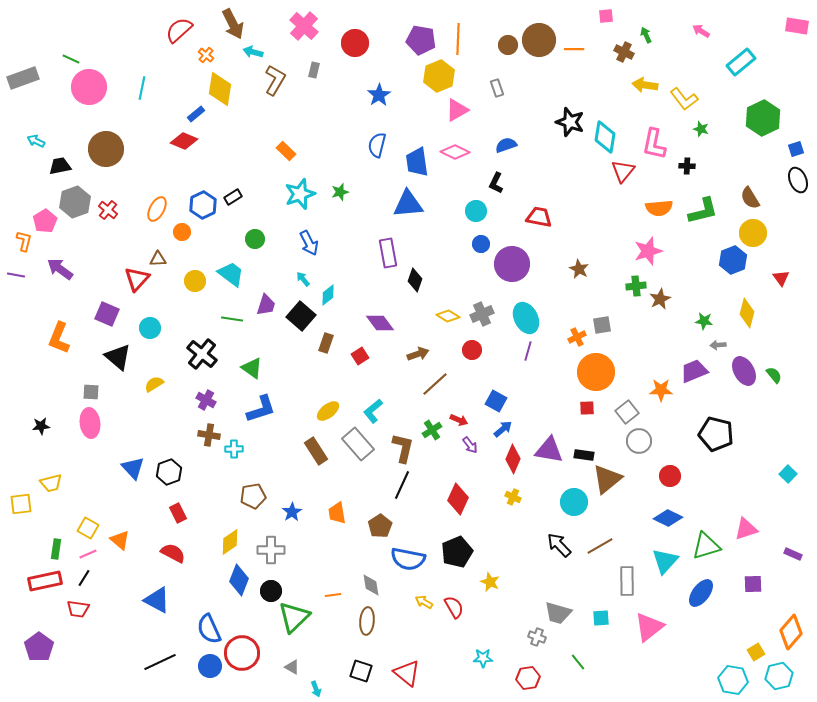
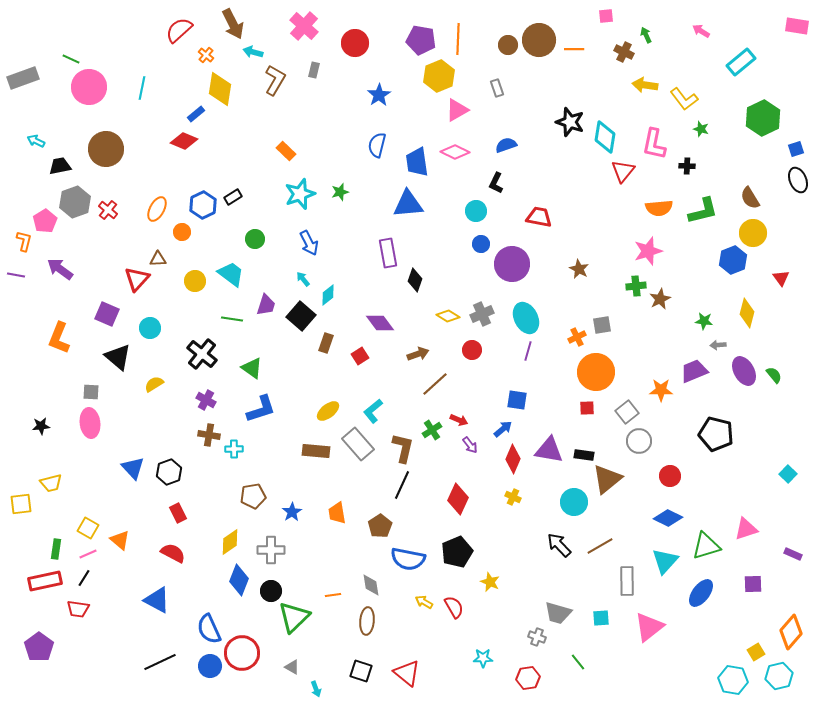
blue square at (496, 401): moved 21 px right, 1 px up; rotated 20 degrees counterclockwise
brown rectangle at (316, 451): rotated 52 degrees counterclockwise
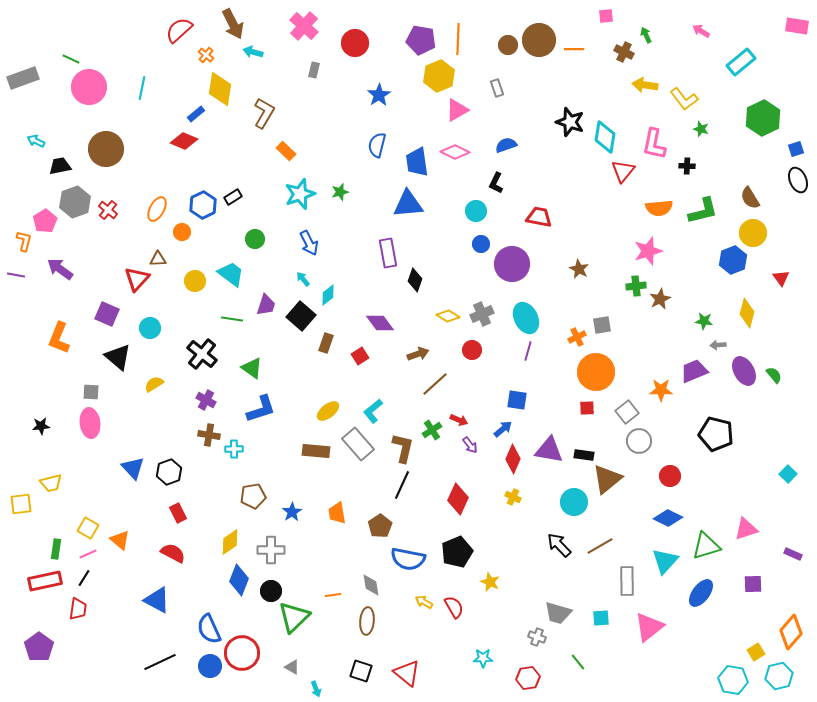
brown L-shape at (275, 80): moved 11 px left, 33 px down
red trapezoid at (78, 609): rotated 90 degrees counterclockwise
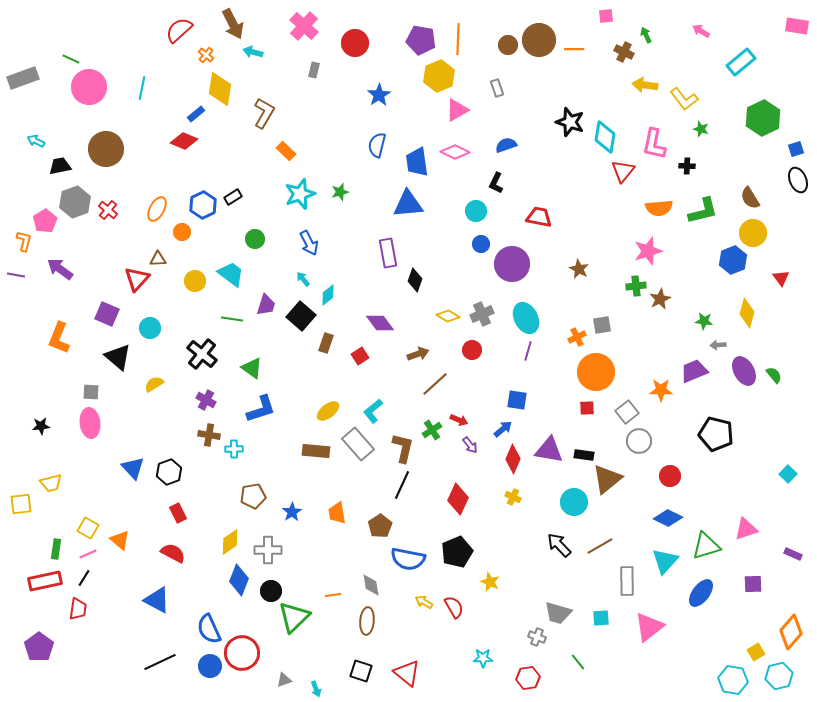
gray cross at (271, 550): moved 3 px left
gray triangle at (292, 667): moved 8 px left, 13 px down; rotated 49 degrees counterclockwise
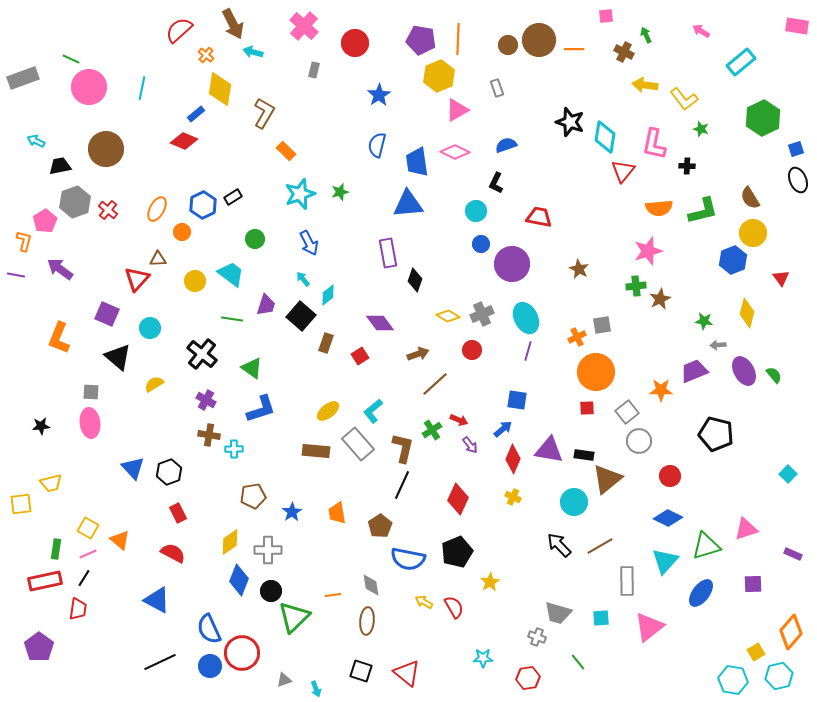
yellow star at (490, 582): rotated 18 degrees clockwise
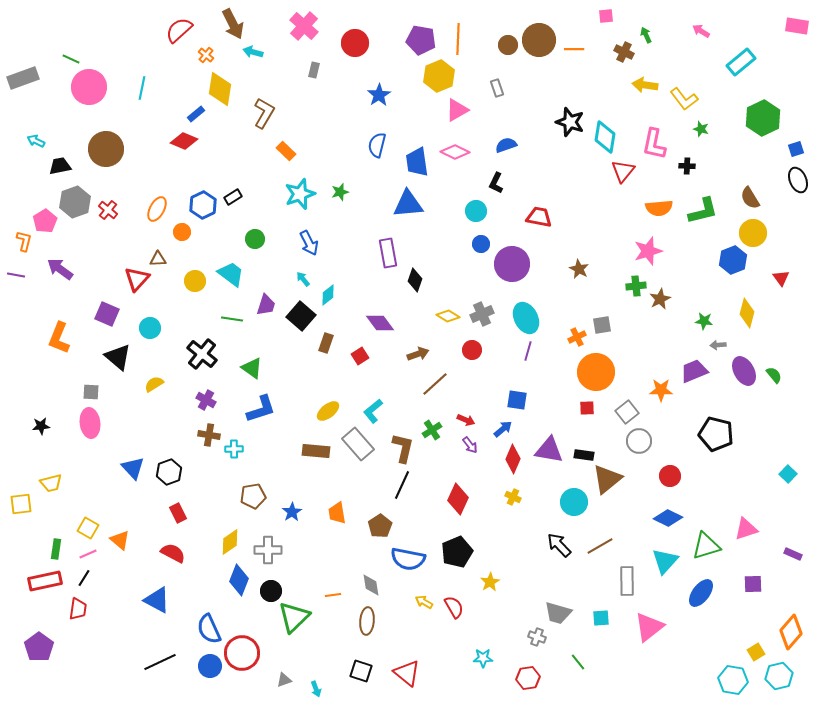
red arrow at (459, 420): moved 7 px right
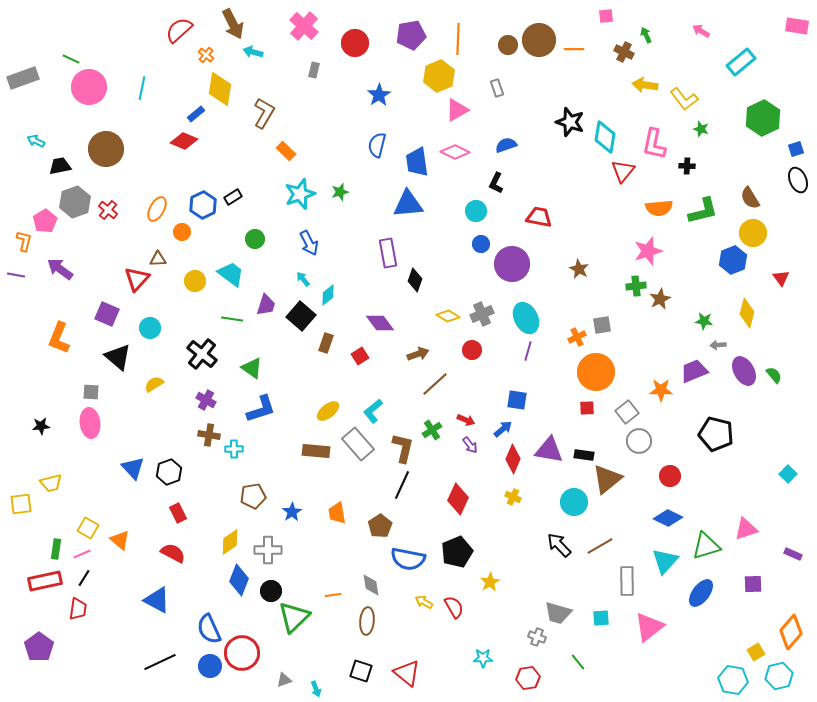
purple pentagon at (421, 40): moved 10 px left, 5 px up; rotated 20 degrees counterclockwise
pink line at (88, 554): moved 6 px left
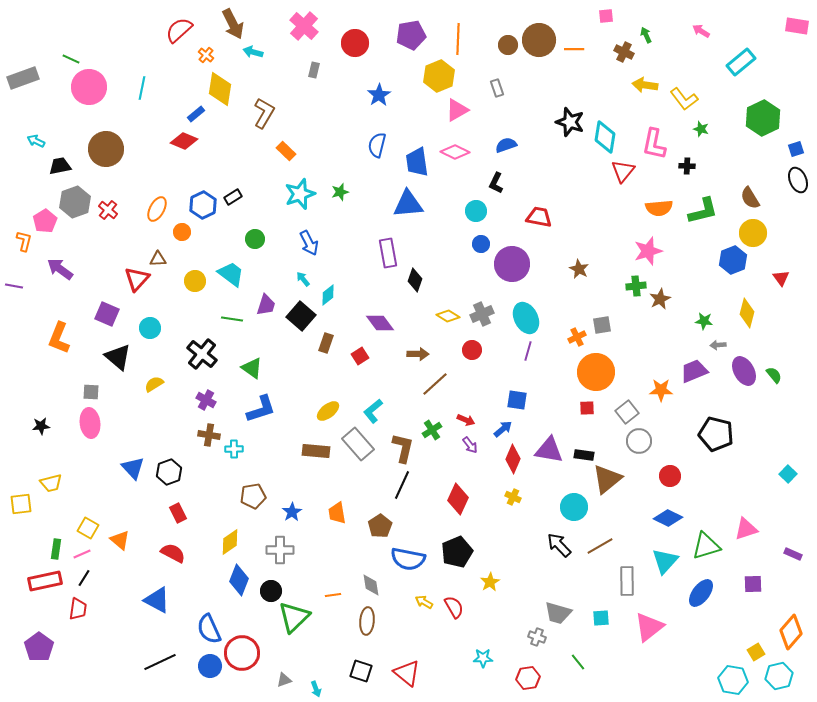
purple line at (16, 275): moved 2 px left, 11 px down
brown arrow at (418, 354): rotated 20 degrees clockwise
cyan circle at (574, 502): moved 5 px down
gray cross at (268, 550): moved 12 px right
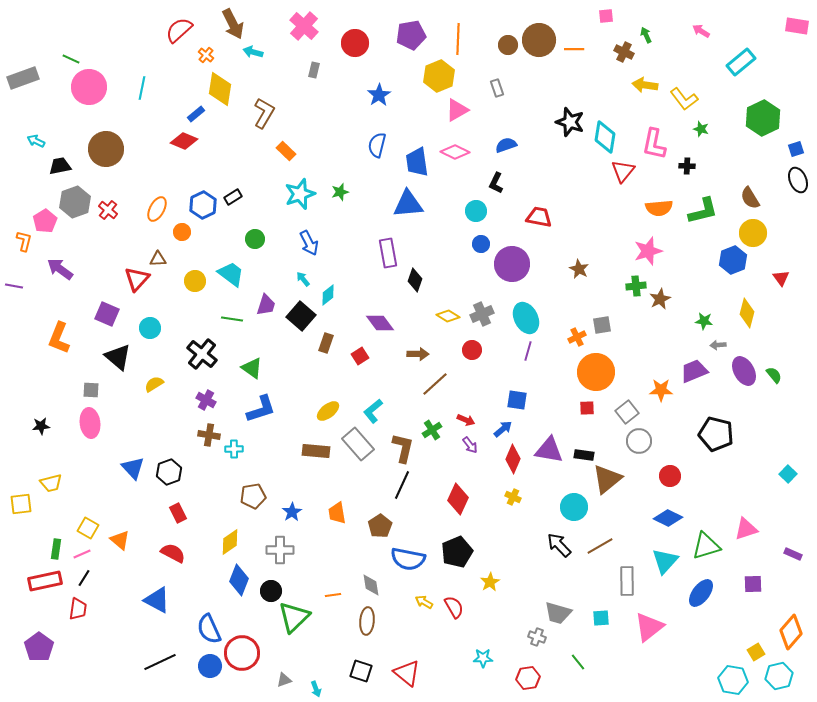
gray square at (91, 392): moved 2 px up
